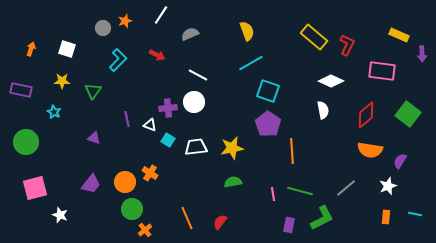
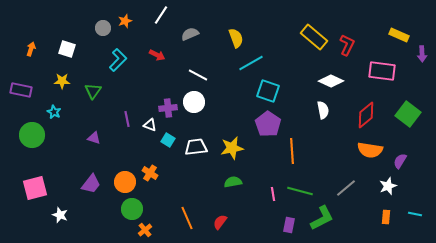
yellow semicircle at (247, 31): moved 11 px left, 7 px down
green circle at (26, 142): moved 6 px right, 7 px up
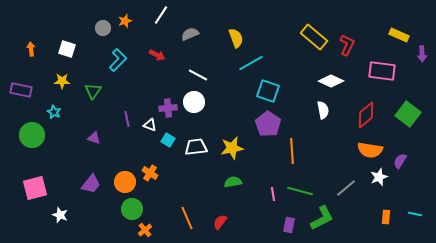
orange arrow at (31, 49): rotated 24 degrees counterclockwise
white star at (388, 186): moved 9 px left, 9 px up
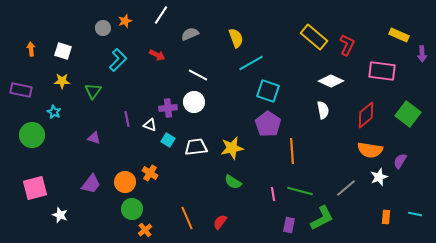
white square at (67, 49): moved 4 px left, 2 px down
green semicircle at (233, 182): rotated 138 degrees counterclockwise
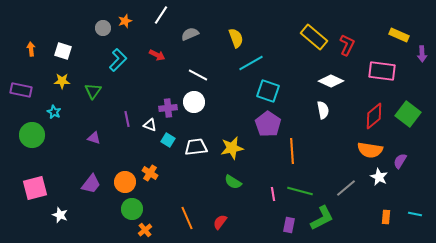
red diamond at (366, 115): moved 8 px right, 1 px down
white star at (379, 177): rotated 24 degrees counterclockwise
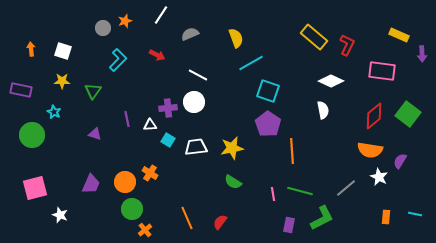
white triangle at (150, 125): rotated 24 degrees counterclockwise
purple triangle at (94, 138): moved 1 px right, 4 px up
purple trapezoid at (91, 184): rotated 15 degrees counterclockwise
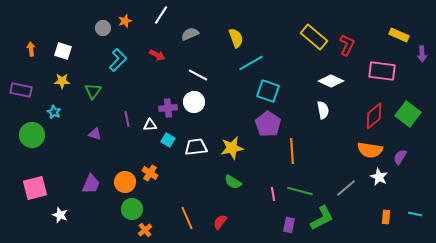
purple semicircle at (400, 161): moved 4 px up
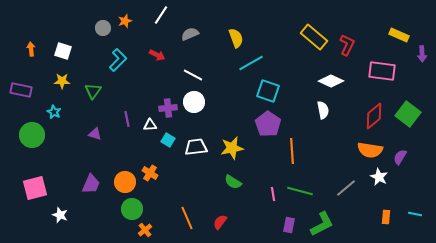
white line at (198, 75): moved 5 px left
green L-shape at (322, 218): moved 6 px down
